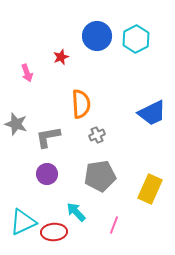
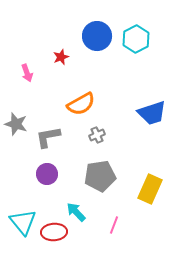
orange semicircle: rotated 64 degrees clockwise
blue trapezoid: rotated 8 degrees clockwise
cyan triangle: rotated 44 degrees counterclockwise
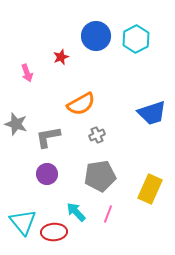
blue circle: moved 1 px left
pink line: moved 6 px left, 11 px up
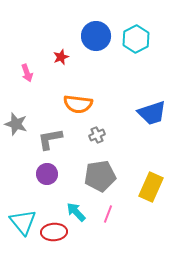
orange semicircle: moved 3 px left; rotated 36 degrees clockwise
gray L-shape: moved 2 px right, 2 px down
yellow rectangle: moved 1 px right, 2 px up
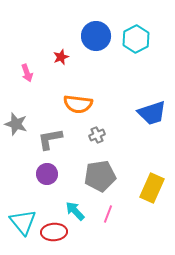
yellow rectangle: moved 1 px right, 1 px down
cyan arrow: moved 1 px left, 1 px up
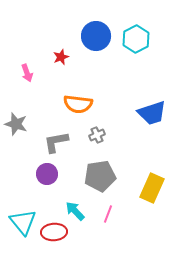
gray L-shape: moved 6 px right, 3 px down
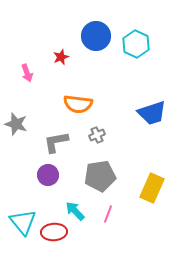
cyan hexagon: moved 5 px down; rotated 8 degrees counterclockwise
purple circle: moved 1 px right, 1 px down
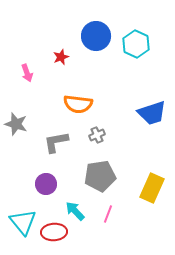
purple circle: moved 2 px left, 9 px down
